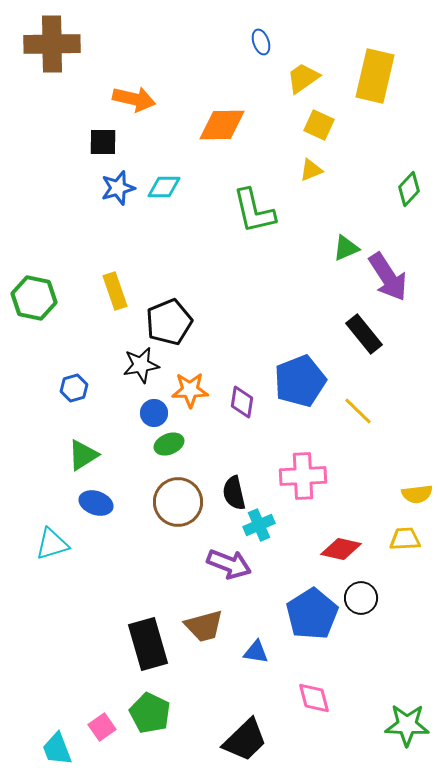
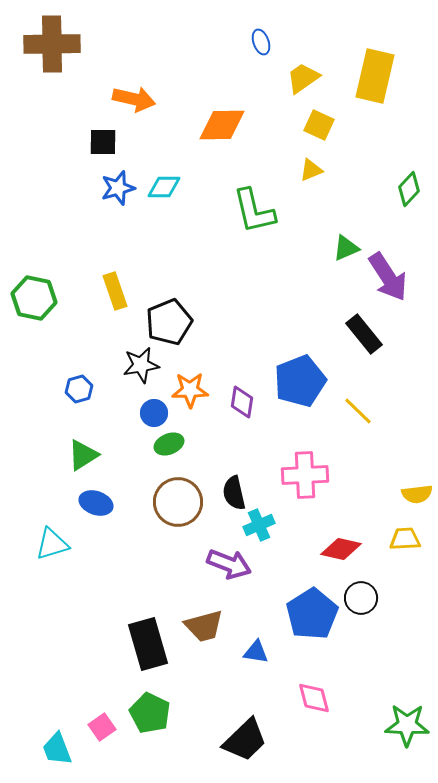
blue hexagon at (74, 388): moved 5 px right, 1 px down
pink cross at (303, 476): moved 2 px right, 1 px up
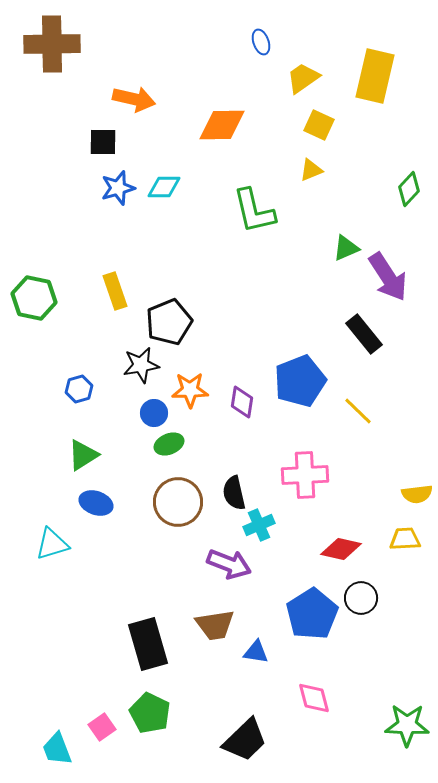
brown trapezoid at (204, 626): moved 11 px right, 1 px up; rotated 6 degrees clockwise
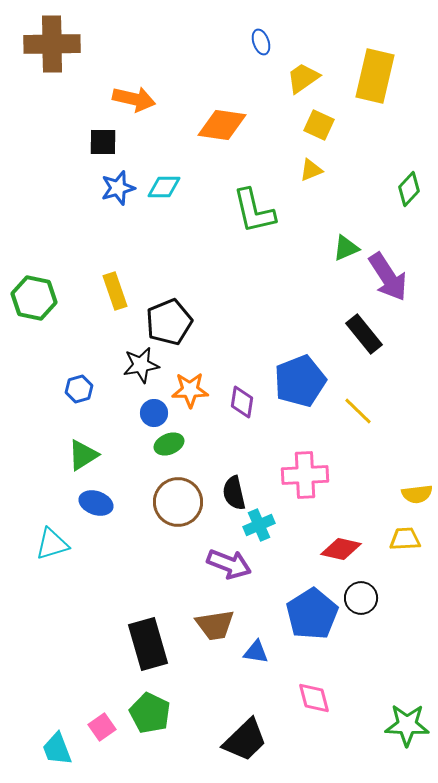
orange diamond at (222, 125): rotated 9 degrees clockwise
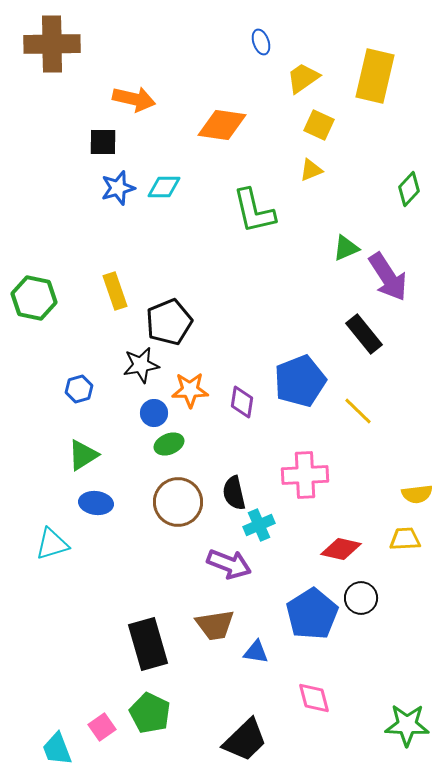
blue ellipse at (96, 503): rotated 12 degrees counterclockwise
